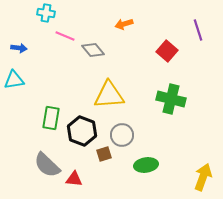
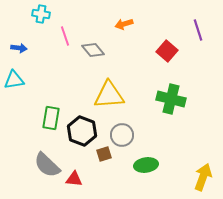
cyan cross: moved 5 px left, 1 px down
pink line: rotated 48 degrees clockwise
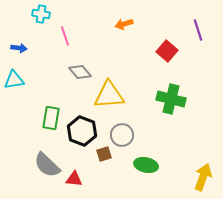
gray diamond: moved 13 px left, 22 px down
green ellipse: rotated 20 degrees clockwise
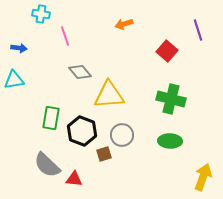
green ellipse: moved 24 px right, 24 px up; rotated 10 degrees counterclockwise
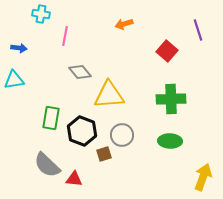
pink line: rotated 30 degrees clockwise
green cross: rotated 16 degrees counterclockwise
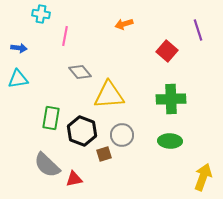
cyan triangle: moved 4 px right, 1 px up
red triangle: rotated 18 degrees counterclockwise
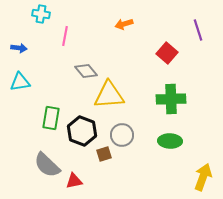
red square: moved 2 px down
gray diamond: moved 6 px right, 1 px up
cyan triangle: moved 2 px right, 3 px down
red triangle: moved 2 px down
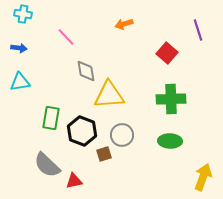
cyan cross: moved 18 px left
pink line: moved 1 px right, 1 px down; rotated 54 degrees counterclockwise
gray diamond: rotated 30 degrees clockwise
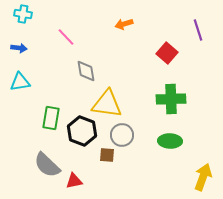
yellow triangle: moved 2 px left, 9 px down; rotated 12 degrees clockwise
brown square: moved 3 px right, 1 px down; rotated 21 degrees clockwise
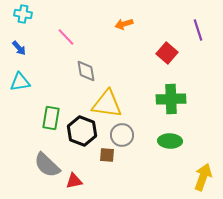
blue arrow: rotated 42 degrees clockwise
